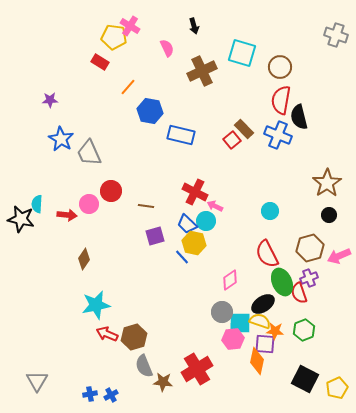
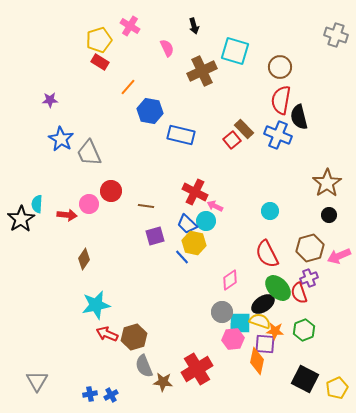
yellow pentagon at (114, 37): moved 15 px left, 3 px down; rotated 25 degrees counterclockwise
cyan square at (242, 53): moved 7 px left, 2 px up
black star at (21, 219): rotated 28 degrees clockwise
green ellipse at (282, 282): moved 4 px left, 6 px down; rotated 20 degrees counterclockwise
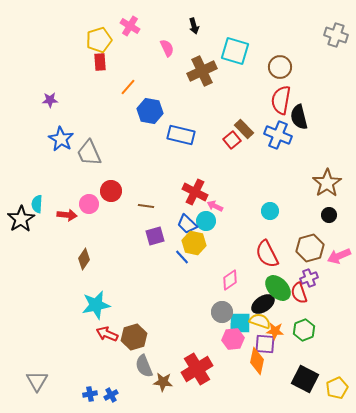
red rectangle at (100, 62): rotated 54 degrees clockwise
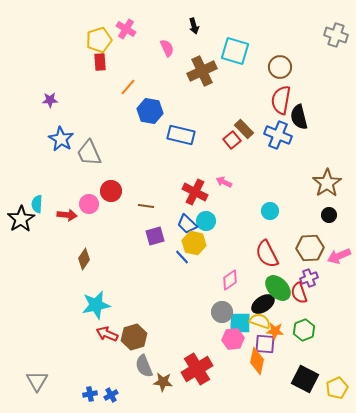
pink cross at (130, 26): moved 4 px left, 3 px down
pink arrow at (215, 206): moved 9 px right, 24 px up
brown hexagon at (310, 248): rotated 12 degrees clockwise
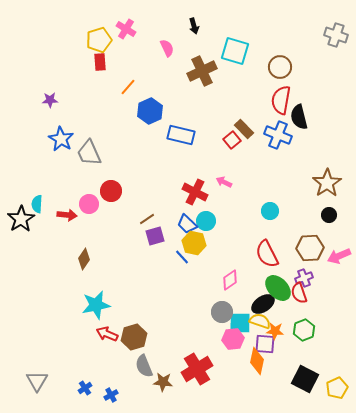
blue hexagon at (150, 111): rotated 25 degrees clockwise
brown line at (146, 206): moved 1 px right, 13 px down; rotated 42 degrees counterclockwise
purple cross at (309, 278): moved 5 px left
blue cross at (90, 394): moved 5 px left, 6 px up; rotated 24 degrees counterclockwise
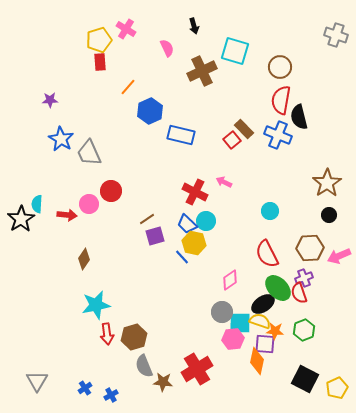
red arrow at (107, 334): rotated 120 degrees counterclockwise
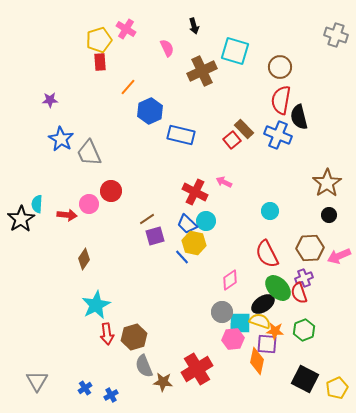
cyan star at (96, 305): rotated 16 degrees counterclockwise
purple square at (265, 344): moved 2 px right
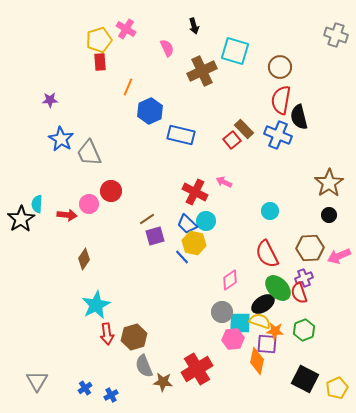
orange line at (128, 87): rotated 18 degrees counterclockwise
brown star at (327, 183): moved 2 px right
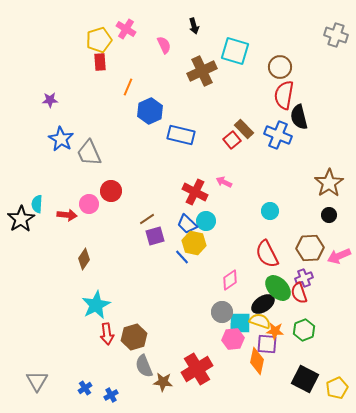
pink semicircle at (167, 48): moved 3 px left, 3 px up
red semicircle at (281, 100): moved 3 px right, 5 px up
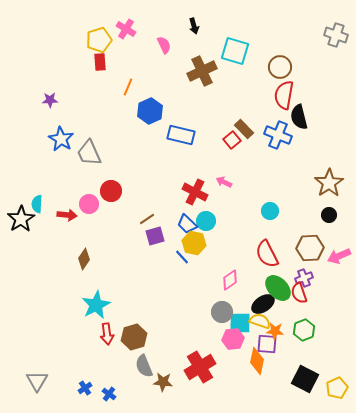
red cross at (197, 369): moved 3 px right, 2 px up
blue cross at (111, 395): moved 2 px left, 1 px up; rotated 24 degrees counterclockwise
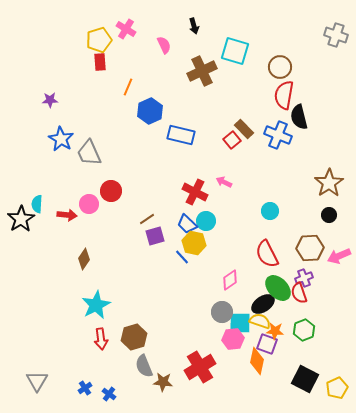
red arrow at (107, 334): moved 6 px left, 5 px down
purple square at (267, 344): rotated 15 degrees clockwise
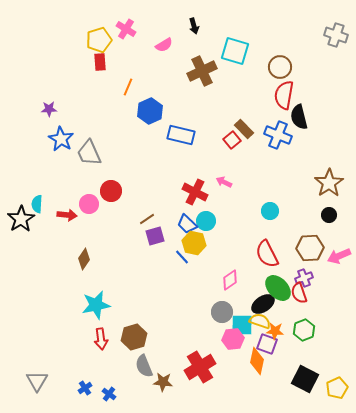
pink semicircle at (164, 45): rotated 84 degrees clockwise
purple star at (50, 100): moved 1 px left, 9 px down
cyan star at (96, 305): rotated 16 degrees clockwise
cyan square at (240, 323): moved 2 px right, 2 px down
